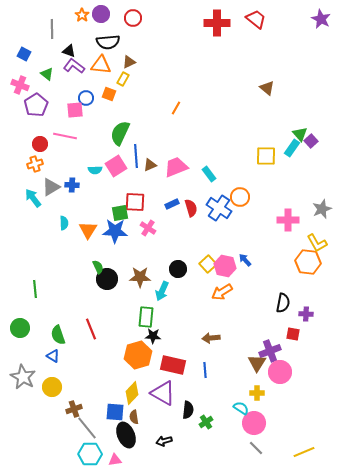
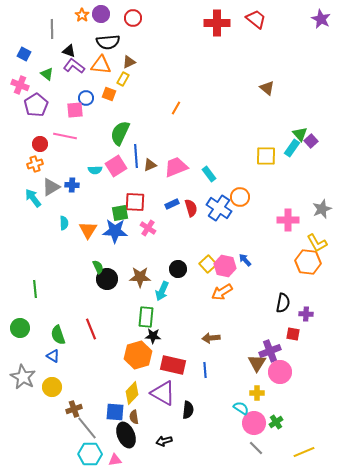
green cross at (206, 422): moved 70 px right
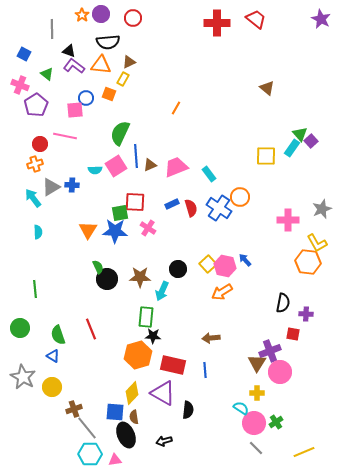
cyan semicircle at (64, 223): moved 26 px left, 9 px down
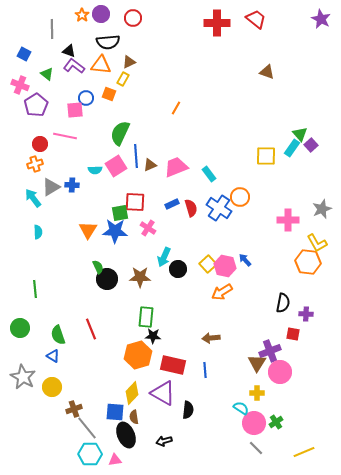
brown triangle at (267, 88): moved 16 px up; rotated 21 degrees counterclockwise
purple square at (311, 141): moved 4 px down
cyan arrow at (162, 291): moved 2 px right, 34 px up
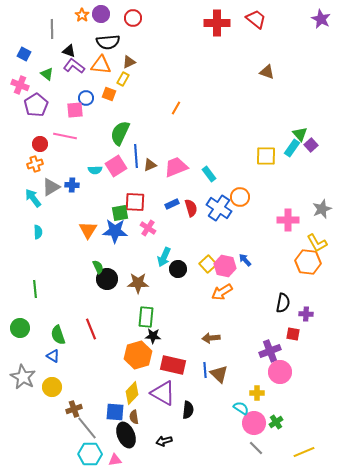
brown star at (140, 277): moved 2 px left, 6 px down
brown triangle at (257, 363): moved 38 px left, 11 px down; rotated 18 degrees counterclockwise
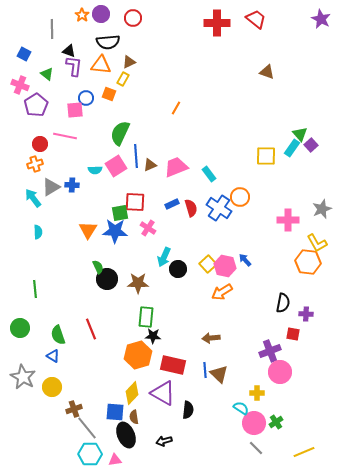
purple L-shape at (74, 66): rotated 60 degrees clockwise
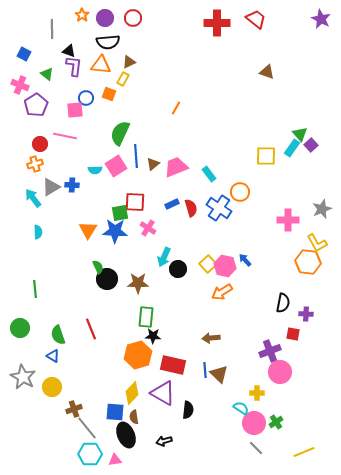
purple circle at (101, 14): moved 4 px right, 4 px down
brown triangle at (150, 165): moved 3 px right, 1 px up; rotated 16 degrees counterclockwise
orange circle at (240, 197): moved 5 px up
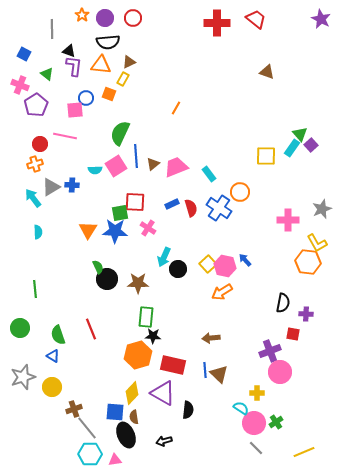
gray star at (23, 377): rotated 25 degrees clockwise
